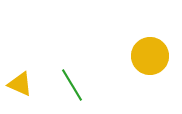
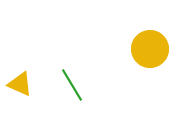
yellow circle: moved 7 px up
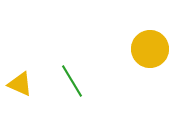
green line: moved 4 px up
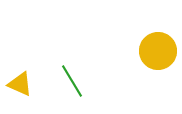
yellow circle: moved 8 px right, 2 px down
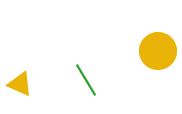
green line: moved 14 px right, 1 px up
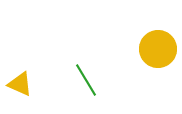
yellow circle: moved 2 px up
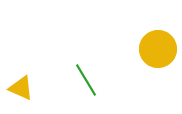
yellow triangle: moved 1 px right, 4 px down
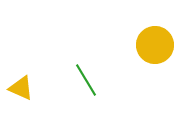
yellow circle: moved 3 px left, 4 px up
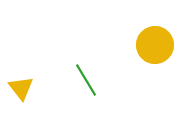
yellow triangle: rotated 28 degrees clockwise
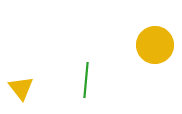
green line: rotated 36 degrees clockwise
